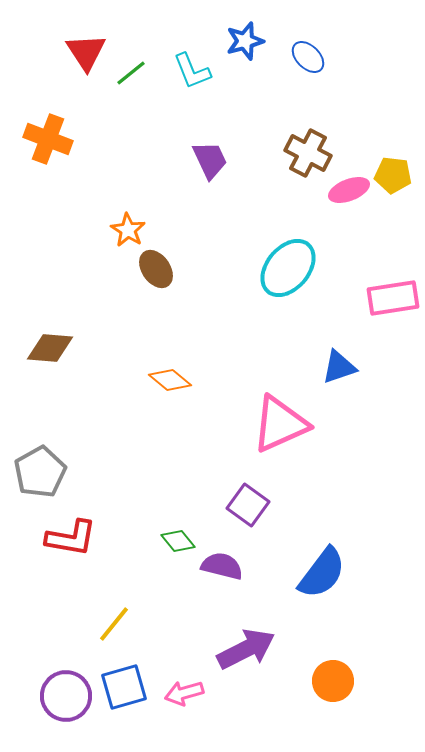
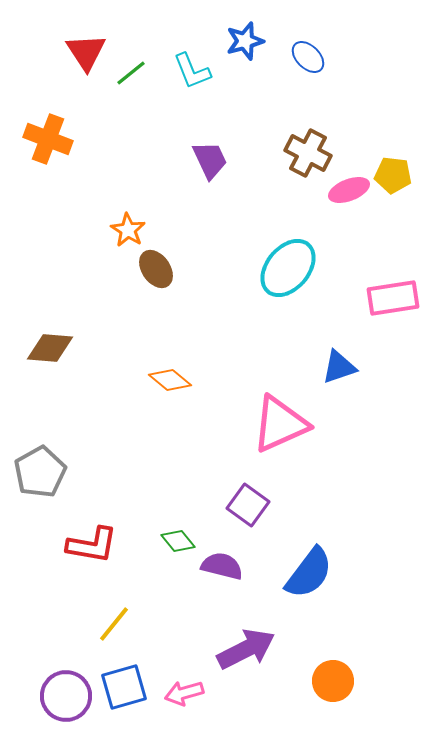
red L-shape: moved 21 px right, 7 px down
blue semicircle: moved 13 px left
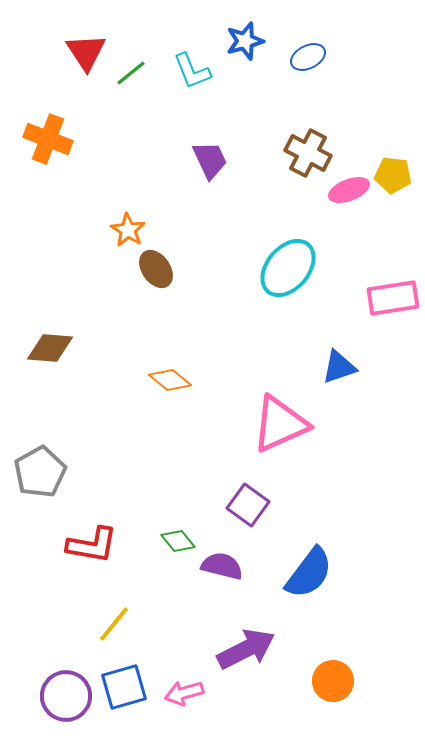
blue ellipse: rotated 72 degrees counterclockwise
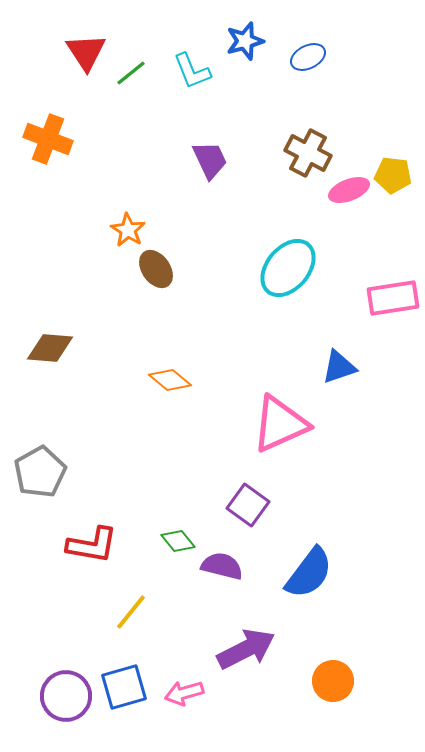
yellow line: moved 17 px right, 12 px up
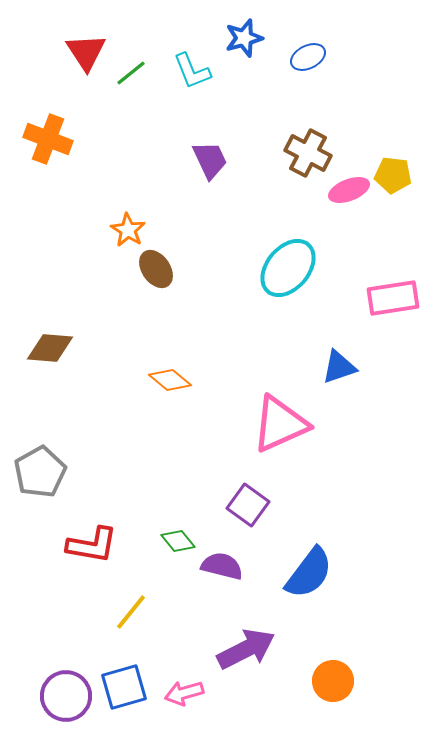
blue star: moved 1 px left, 3 px up
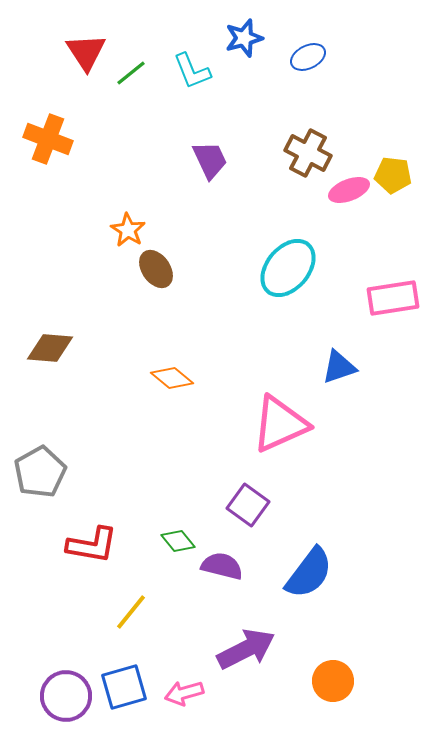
orange diamond: moved 2 px right, 2 px up
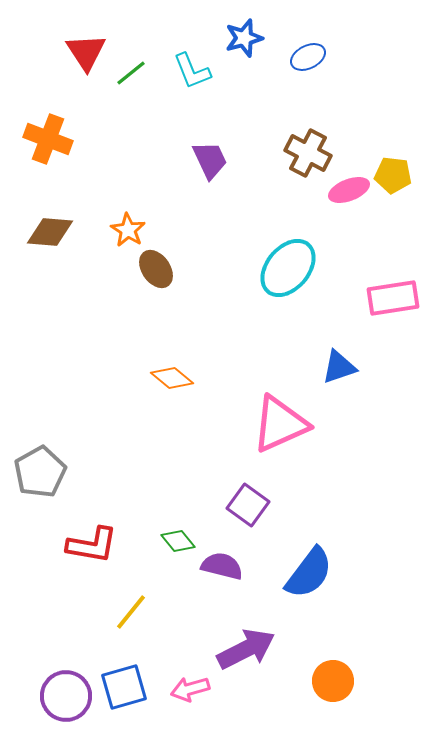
brown diamond: moved 116 px up
pink arrow: moved 6 px right, 4 px up
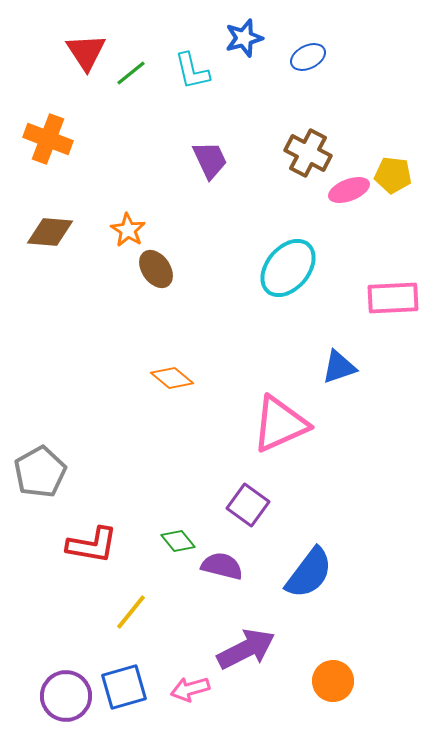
cyan L-shape: rotated 9 degrees clockwise
pink rectangle: rotated 6 degrees clockwise
